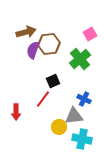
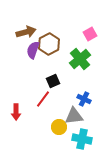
brown hexagon: rotated 20 degrees counterclockwise
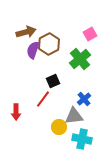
blue cross: rotated 24 degrees clockwise
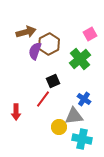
purple semicircle: moved 2 px right, 1 px down
blue cross: rotated 16 degrees counterclockwise
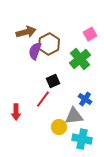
blue cross: moved 1 px right
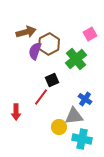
green cross: moved 4 px left
black square: moved 1 px left, 1 px up
red line: moved 2 px left, 2 px up
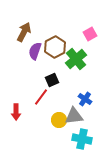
brown arrow: moved 2 px left; rotated 48 degrees counterclockwise
brown hexagon: moved 6 px right, 3 px down
yellow circle: moved 7 px up
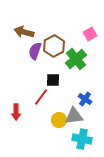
brown arrow: rotated 102 degrees counterclockwise
brown hexagon: moved 1 px left, 1 px up
black square: moved 1 px right; rotated 24 degrees clockwise
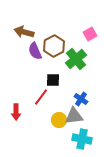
purple semicircle: rotated 42 degrees counterclockwise
blue cross: moved 4 px left
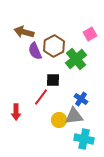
cyan cross: moved 2 px right
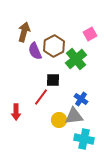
brown arrow: rotated 90 degrees clockwise
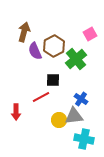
red line: rotated 24 degrees clockwise
